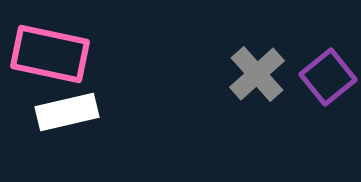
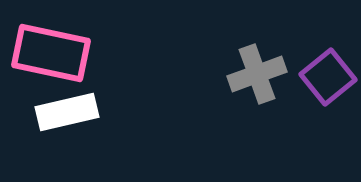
pink rectangle: moved 1 px right, 1 px up
gray cross: rotated 22 degrees clockwise
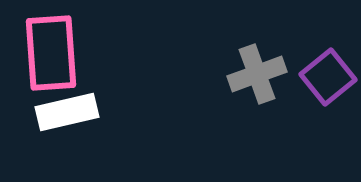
pink rectangle: rotated 74 degrees clockwise
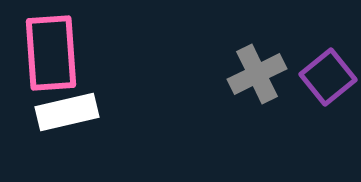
gray cross: rotated 6 degrees counterclockwise
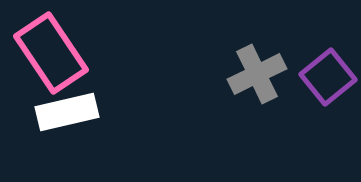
pink rectangle: rotated 30 degrees counterclockwise
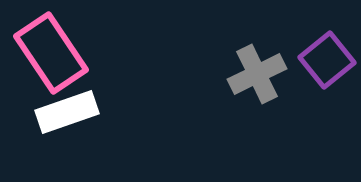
purple square: moved 1 px left, 17 px up
white rectangle: rotated 6 degrees counterclockwise
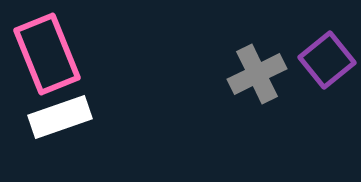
pink rectangle: moved 4 px left, 1 px down; rotated 12 degrees clockwise
white rectangle: moved 7 px left, 5 px down
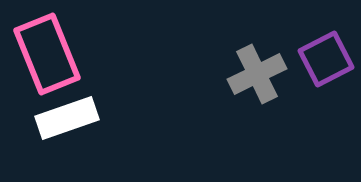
purple square: moved 1 px left, 1 px up; rotated 12 degrees clockwise
white rectangle: moved 7 px right, 1 px down
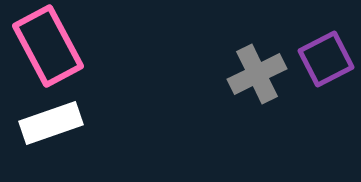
pink rectangle: moved 1 px right, 8 px up; rotated 6 degrees counterclockwise
white rectangle: moved 16 px left, 5 px down
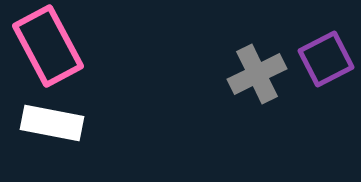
white rectangle: moved 1 px right; rotated 30 degrees clockwise
